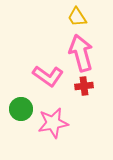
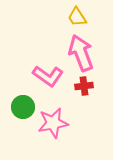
pink arrow: rotated 6 degrees counterclockwise
green circle: moved 2 px right, 2 px up
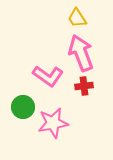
yellow trapezoid: moved 1 px down
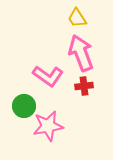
green circle: moved 1 px right, 1 px up
pink star: moved 5 px left, 3 px down
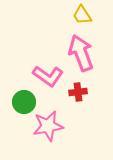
yellow trapezoid: moved 5 px right, 3 px up
red cross: moved 6 px left, 6 px down
green circle: moved 4 px up
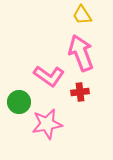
pink L-shape: moved 1 px right
red cross: moved 2 px right
green circle: moved 5 px left
pink star: moved 1 px left, 2 px up
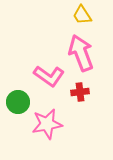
green circle: moved 1 px left
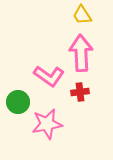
pink arrow: rotated 18 degrees clockwise
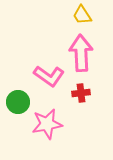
red cross: moved 1 px right, 1 px down
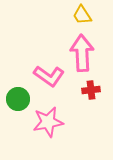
pink arrow: moved 1 px right
red cross: moved 10 px right, 3 px up
green circle: moved 3 px up
pink star: moved 1 px right, 2 px up
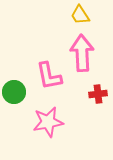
yellow trapezoid: moved 2 px left
pink L-shape: rotated 44 degrees clockwise
red cross: moved 7 px right, 4 px down
green circle: moved 4 px left, 7 px up
